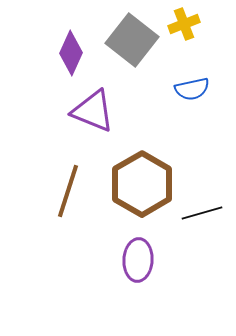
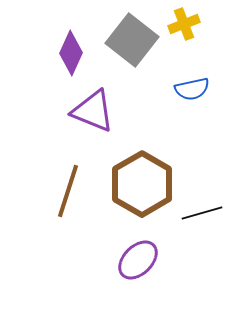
purple ellipse: rotated 42 degrees clockwise
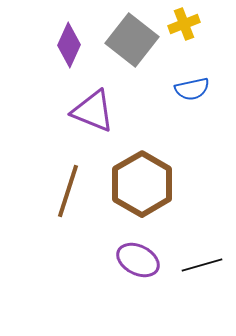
purple diamond: moved 2 px left, 8 px up
black line: moved 52 px down
purple ellipse: rotated 72 degrees clockwise
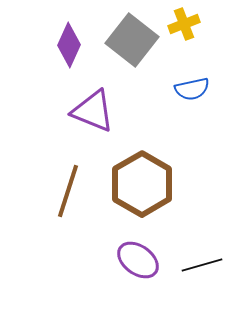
purple ellipse: rotated 9 degrees clockwise
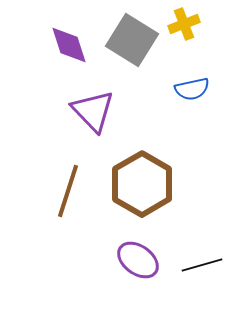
gray square: rotated 6 degrees counterclockwise
purple diamond: rotated 42 degrees counterclockwise
purple triangle: rotated 24 degrees clockwise
